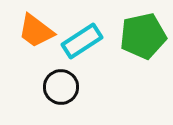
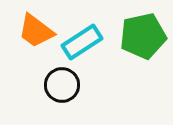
cyan rectangle: moved 1 px down
black circle: moved 1 px right, 2 px up
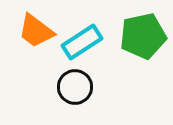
black circle: moved 13 px right, 2 px down
